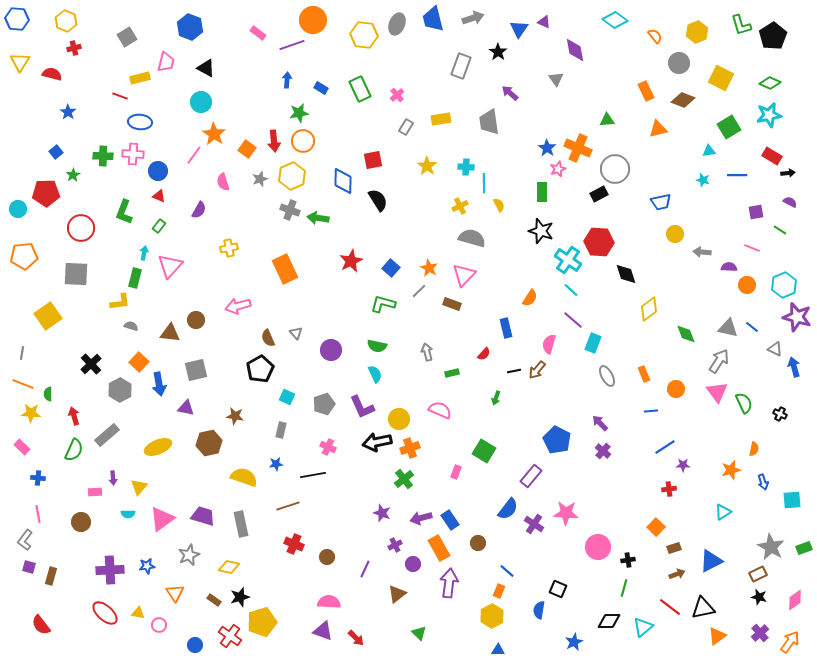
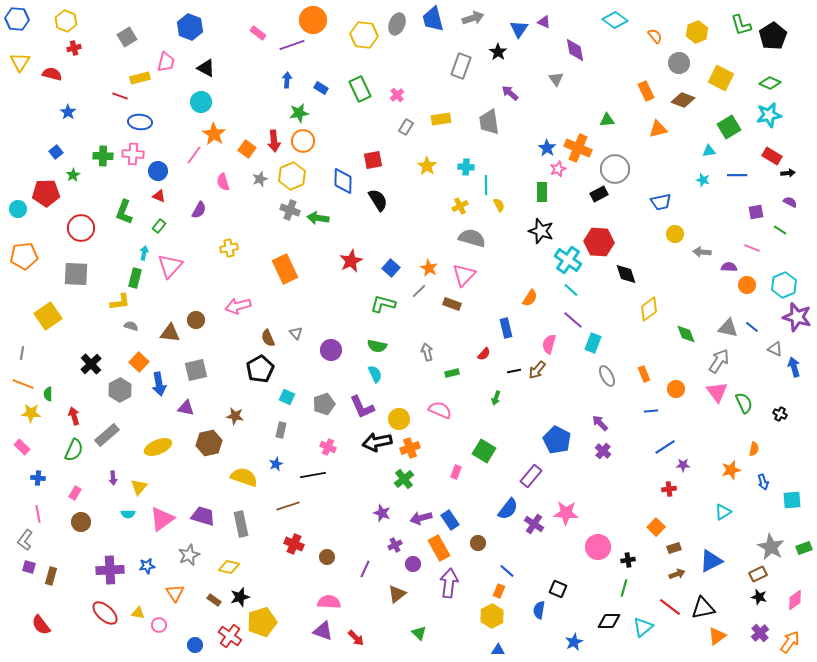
cyan line at (484, 183): moved 2 px right, 2 px down
blue star at (276, 464): rotated 16 degrees counterclockwise
pink rectangle at (95, 492): moved 20 px left, 1 px down; rotated 56 degrees counterclockwise
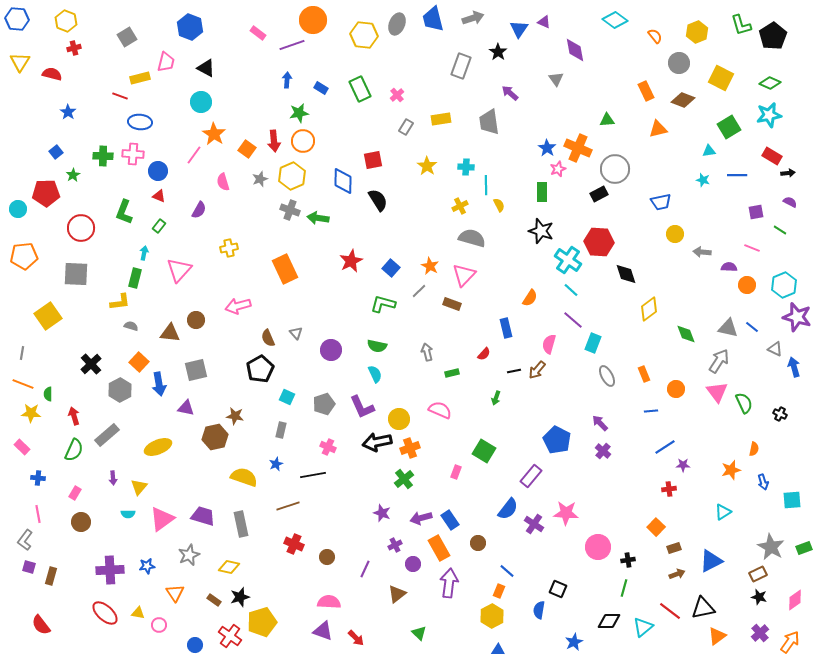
pink triangle at (170, 266): moved 9 px right, 4 px down
orange star at (429, 268): moved 1 px right, 2 px up
brown hexagon at (209, 443): moved 6 px right, 6 px up
red line at (670, 607): moved 4 px down
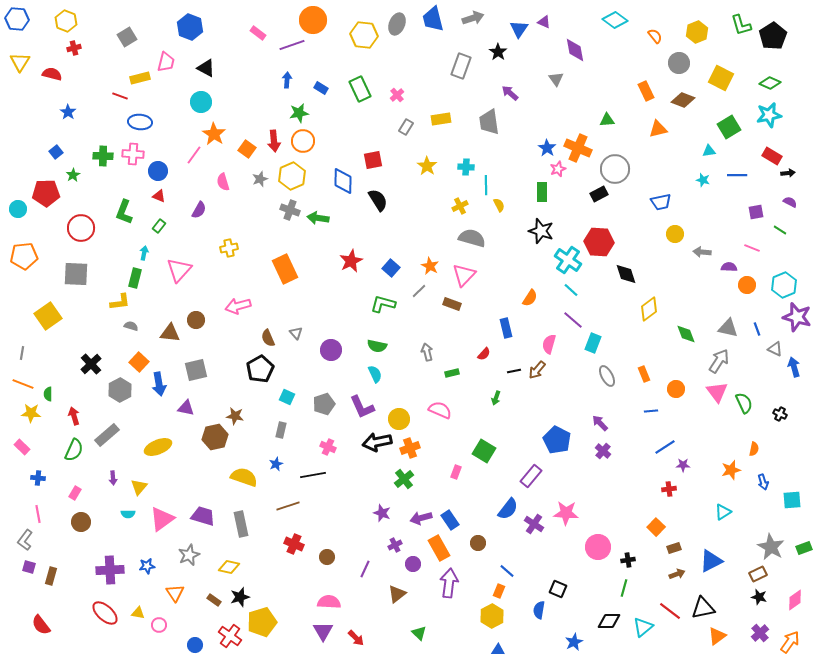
blue line at (752, 327): moved 5 px right, 2 px down; rotated 32 degrees clockwise
purple triangle at (323, 631): rotated 40 degrees clockwise
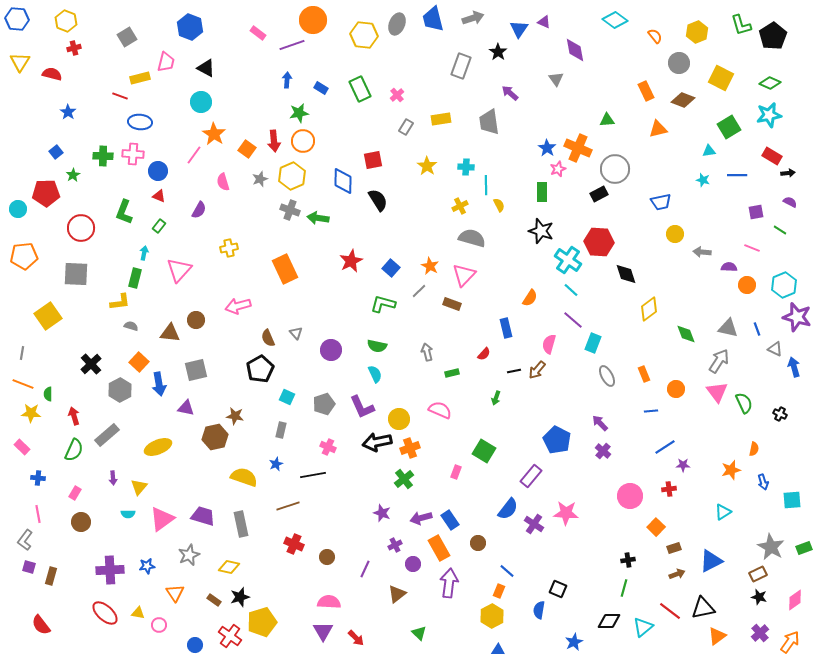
pink circle at (598, 547): moved 32 px right, 51 px up
